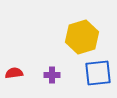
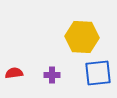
yellow hexagon: rotated 20 degrees clockwise
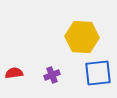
purple cross: rotated 21 degrees counterclockwise
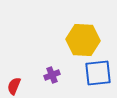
yellow hexagon: moved 1 px right, 3 px down
red semicircle: moved 13 px down; rotated 60 degrees counterclockwise
